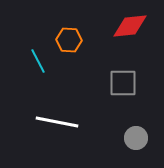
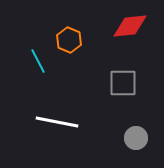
orange hexagon: rotated 20 degrees clockwise
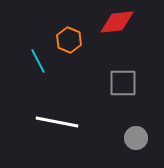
red diamond: moved 13 px left, 4 px up
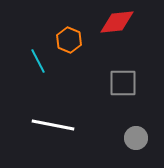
white line: moved 4 px left, 3 px down
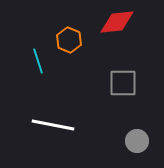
cyan line: rotated 10 degrees clockwise
gray circle: moved 1 px right, 3 px down
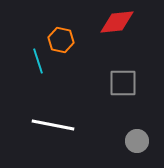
orange hexagon: moved 8 px left; rotated 10 degrees counterclockwise
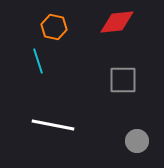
orange hexagon: moved 7 px left, 13 px up
gray square: moved 3 px up
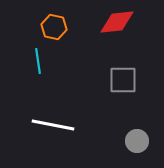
cyan line: rotated 10 degrees clockwise
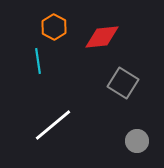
red diamond: moved 15 px left, 15 px down
orange hexagon: rotated 15 degrees clockwise
gray square: moved 3 px down; rotated 32 degrees clockwise
white line: rotated 51 degrees counterclockwise
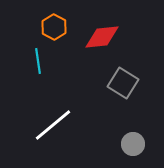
gray circle: moved 4 px left, 3 px down
